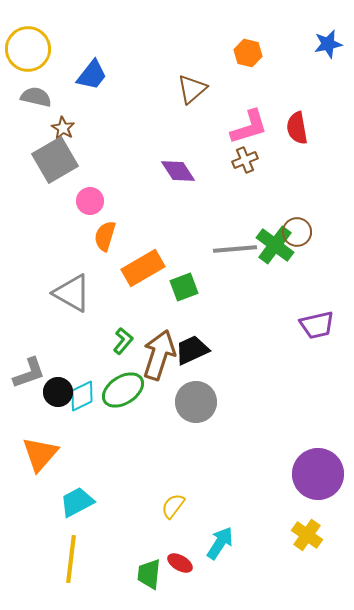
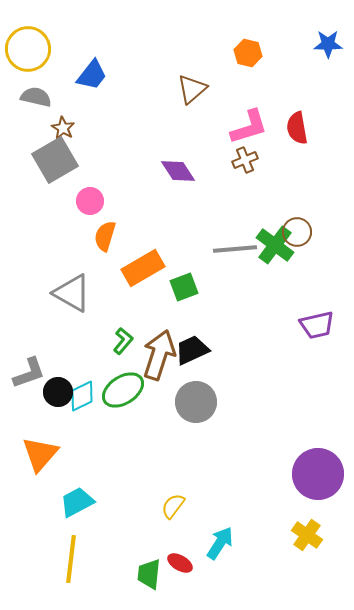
blue star: rotated 12 degrees clockwise
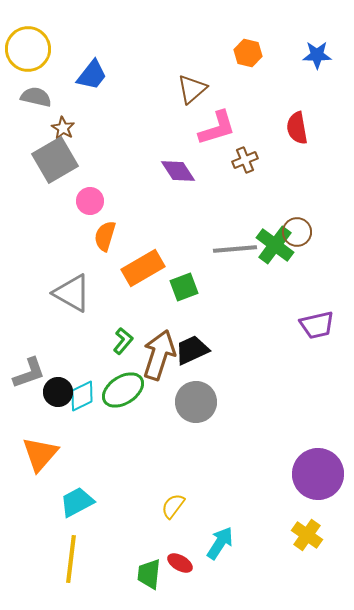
blue star: moved 11 px left, 11 px down
pink L-shape: moved 32 px left, 1 px down
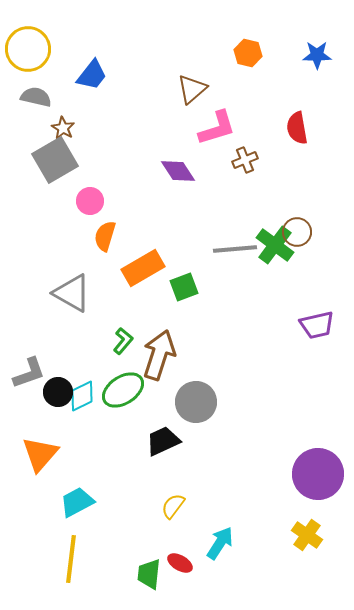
black trapezoid: moved 29 px left, 91 px down
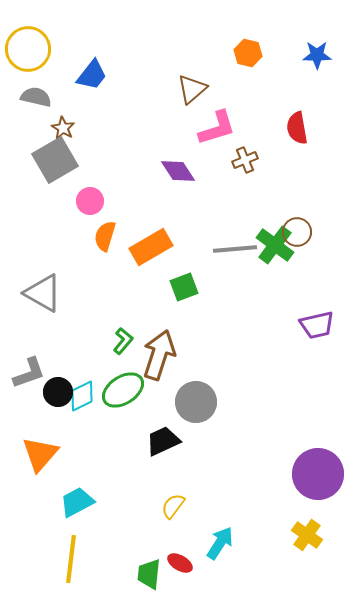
orange rectangle: moved 8 px right, 21 px up
gray triangle: moved 29 px left
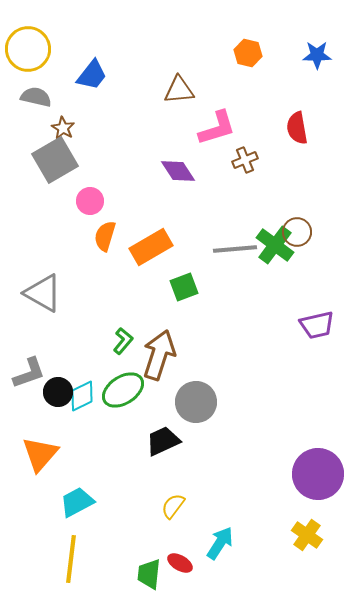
brown triangle: moved 13 px left, 1 px down; rotated 36 degrees clockwise
